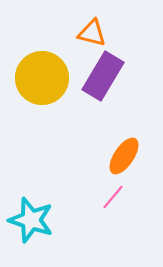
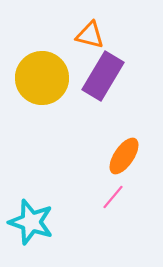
orange triangle: moved 2 px left, 2 px down
cyan star: moved 2 px down
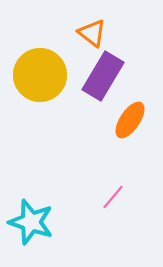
orange triangle: moved 2 px right, 2 px up; rotated 24 degrees clockwise
yellow circle: moved 2 px left, 3 px up
orange ellipse: moved 6 px right, 36 px up
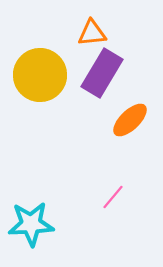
orange triangle: rotated 44 degrees counterclockwise
purple rectangle: moved 1 px left, 3 px up
orange ellipse: rotated 12 degrees clockwise
cyan star: moved 2 px down; rotated 21 degrees counterclockwise
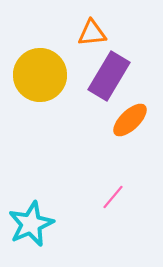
purple rectangle: moved 7 px right, 3 px down
cyan star: rotated 21 degrees counterclockwise
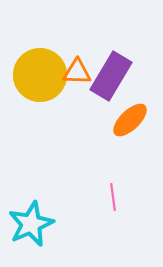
orange triangle: moved 15 px left, 39 px down; rotated 8 degrees clockwise
purple rectangle: moved 2 px right
pink line: rotated 48 degrees counterclockwise
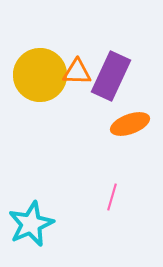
purple rectangle: rotated 6 degrees counterclockwise
orange ellipse: moved 4 px down; rotated 24 degrees clockwise
pink line: moved 1 px left; rotated 24 degrees clockwise
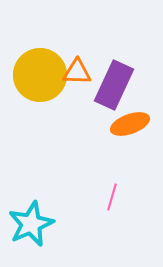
purple rectangle: moved 3 px right, 9 px down
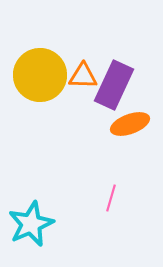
orange triangle: moved 6 px right, 4 px down
pink line: moved 1 px left, 1 px down
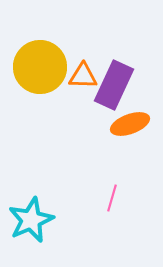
yellow circle: moved 8 px up
pink line: moved 1 px right
cyan star: moved 4 px up
